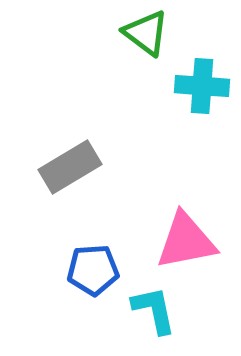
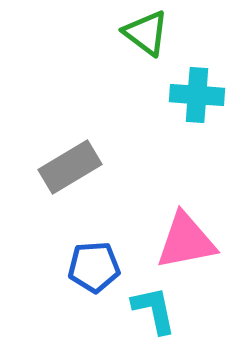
cyan cross: moved 5 px left, 9 px down
blue pentagon: moved 1 px right, 3 px up
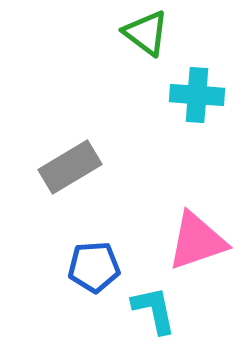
pink triangle: moved 11 px right; rotated 8 degrees counterclockwise
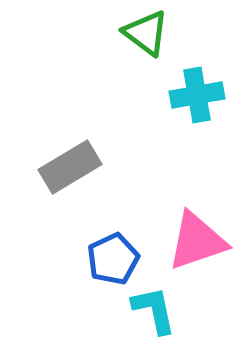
cyan cross: rotated 14 degrees counterclockwise
blue pentagon: moved 19 px right, 8 px up; rotated 21 degrees counterclockwise
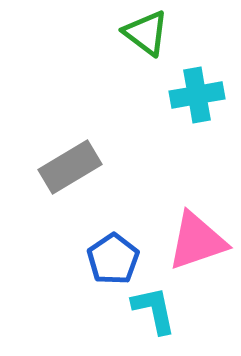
blue pentagon: rotated 9 degrees counterclockwise
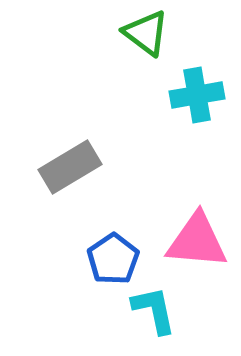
pink triangle: rotated 24 degrees clockwise
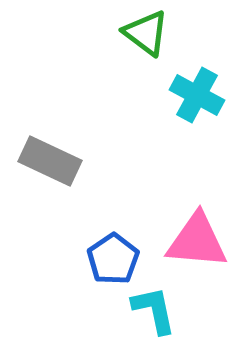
cyan cross: rotated 38 degrees clockwise
gray rectangle: moved 20 px left, 6 px up; rotated 56 degrees clockwise
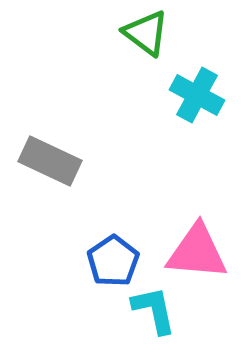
pink triangle: moved 11 px down
blue pentagon: moved 2 px down
